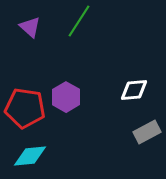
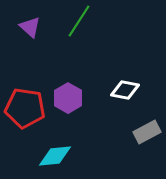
white diamond: moved 9 px left; rotated 16 degrees clockwise
purple hexagon: moved 2 px right, 1 px down
cyan diamond: moved 25 px right
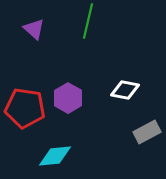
green line: moved 9 px right; rotated 20 degrees counterclockwise
purple triangle: moved 4 px right, 2 px down
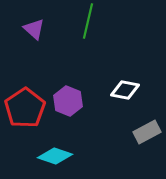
purple hexagon: moved 3 px down; rotated 8 degrees counterclockwise
red pentagon: rotated 30 degrees clockwise
cyan diamond: rotated 24 degrees clockwise
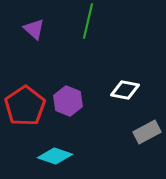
red pentagon: moved 2 px up
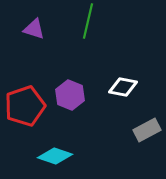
purple triangle: rotated 25 degrees counterclockwise
white diamond: moved 2 px left, 3 px up
purple hexagon: moved 2 px right, 6 px up
red pentagon: rotated 15 degrees clockwise
gray rectangle: moved 2 px up
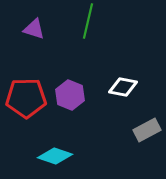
red pentagon: moved 1 px right, 8 px up; rotated 18 degrees clockwise
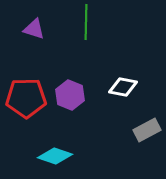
green line: moved 2 px left, 1 px down; rotated 12 degrees counterclockwise
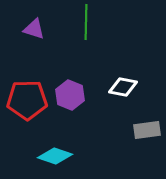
red pentagon: moved 1 px right, 2 px down
gray rectangle: rotated 20 degrees clockwise
